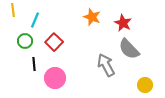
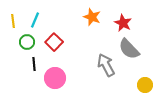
yellow line: moved 11 px down
green circle: moved 2 px right, 1 px down
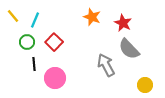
yellow line: moved 5 px up; rotated 32 degrees counterclockwise
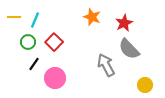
yellow line: moved 1 px right, 1 px down; rotated 48 degrees counterclockwise
red star: moved 1 px right; rotated 18 degrees clockwise
green circle: moved 1 px right
black line: rotated 40 degrees clockwise
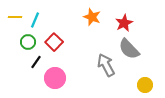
yellow line: moved 1 px right
black line: moved 2 px right, 2 px up
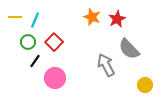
red star: moved 7 px left, 4 px up
black line: moved 1 px left, 1 px up
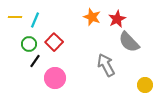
green circle: moved 1 px right, 2 px down
gray semicircle: moved 7 px up
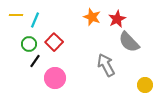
yellow line: moved 1 px right, 2 px up
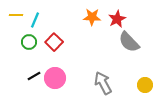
orange star: rotated 18 degrees counterclockwise
green circle: moved 2 px up
black line: moved 1 px left, 15 px down; rotated 24 degrees clockwise
gray arrow: moved 3 px left, 18 px down
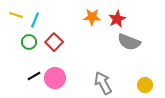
yellow line: rotated 16 degrees clockwise
gray semicircle: rotated 25 degrees counterclockwise
